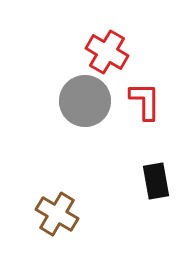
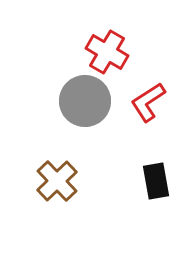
red L-shape: moved 3 px right, 1 px down; rotated 123 degrees counterclockwise
brown cross: moved 33 px up; rotated 15 degrees clockwise
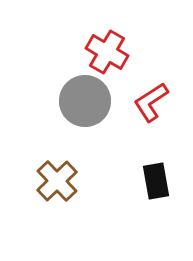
red L-shape: moved 3 px right
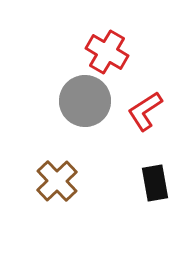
red L-shape: moved 6 px left, 9 px down
black rectangle: moved 1 px left, 2 px down
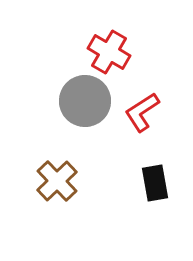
red cross: moved 2 px right
red L-shape: moved 3 px left, 1 px down
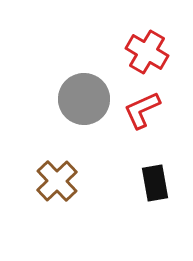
red cross: moved 38 px right
gray circle: moved 1 px left, 2 px up
red L-shape: moved 2 px up; rotated 9 degrees clockwise
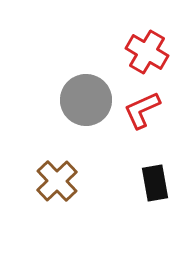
gray circle: moved 2 px right, 1 px down
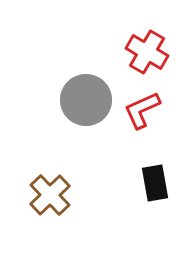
brown cross: moved 7 px left, 14 px down
